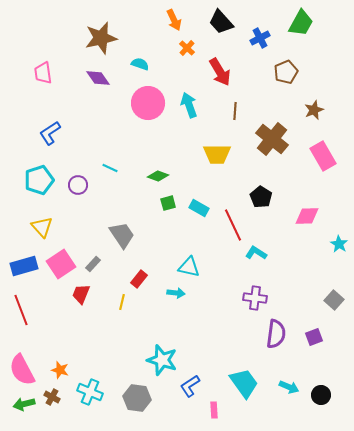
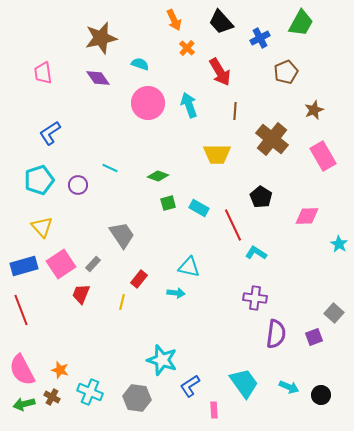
gray square at (334, 300): moved 13 px down
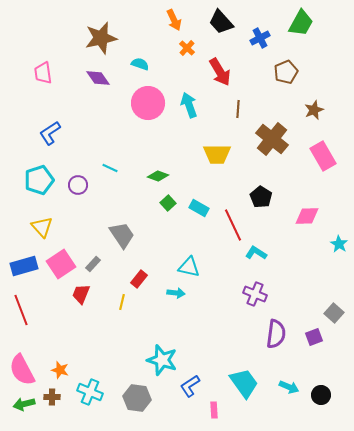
brown line at (235, 111): moved 3 px right, 2 px up
green square at (168, 203): rotated 28 degrees counterclockwise
purple cross at (255, 298): moved 4 px up; rotated 15 degrees clockwise
brown cross at (52, 397): rotated 28 degrees counterclockwise
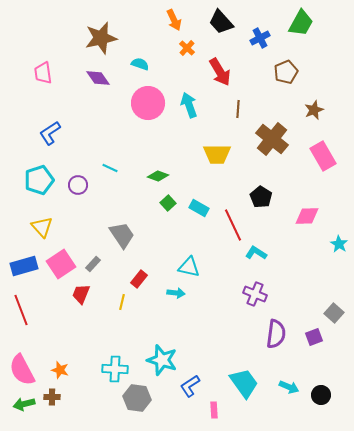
cyan cross at (90, 392): moved 25 px right, 23 px up; rotated 20 degrees counterclockwise
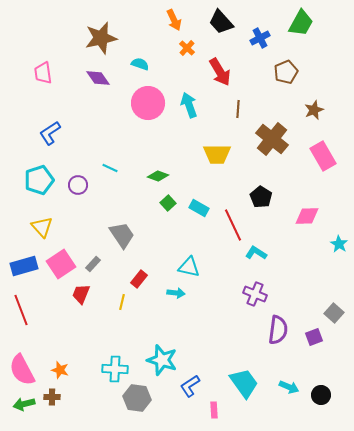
purple semicircle at (276, 334): moved 2 px right, 4 px up
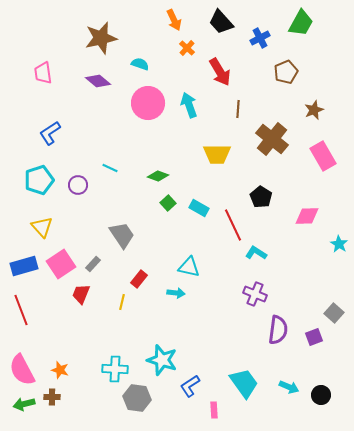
purple diamond at (98, 78): moved 3 px down; rotated 15 degrees counterclockwise
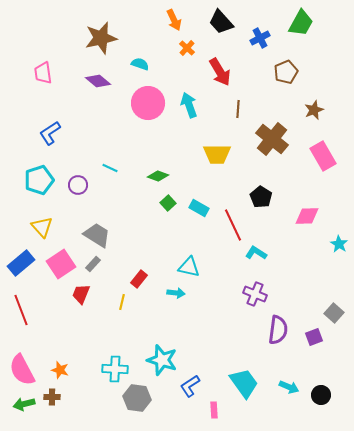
gray trapezoid at (122, 235): moved 25 px left; rotated 24 degrees counterclockwise
blue rectangle at (24, 266): moved 3 px left, 3 px up; rotated 24 degrees counterclockwise
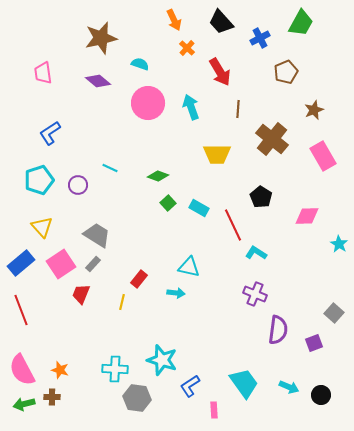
cyan arrow at (189, 105): moved 2 px right, 2 px down
purple square at (314, 337): moved 6 px down
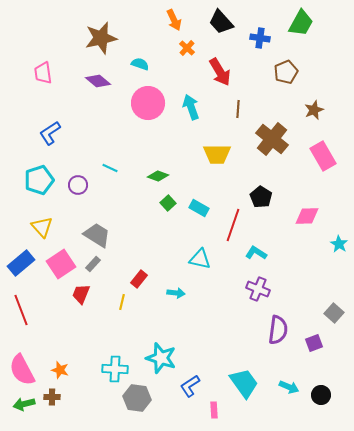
blue cross at (260, 38): rotated 36 degrees clockwise
red line at (233, 225): rotated 44 degrees clockwise
cyan triangle at (189, 267): moved 11 px right, 8 px up
purple cross at (255, 294): moved 3 px right, 5 px up
cyan star at (162, 360): moved 1 px left, 2 px up
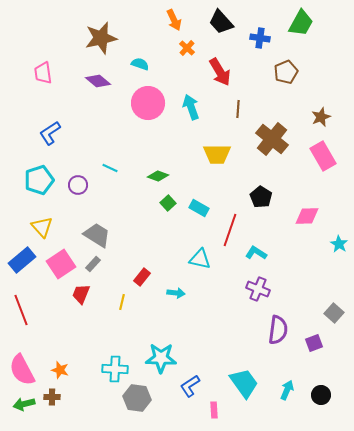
brown star at (314, 110): moved 7 px right, 7 px down
red line at (233, 225): moved 3 px left, 5 px down
blue rectangle at (21, 263): moved 1 px right, 3 px up
red rectangle at (139, 279): moved 3 px right, 2 px up
cyan star at (161, 358): rotated 16 degrees counterclockwise
cyan arrow at (289, 387): moved 2 px left, 3 px down; rotated 90 degrees counterclockwise
